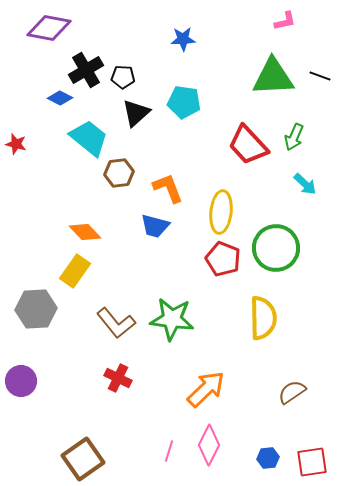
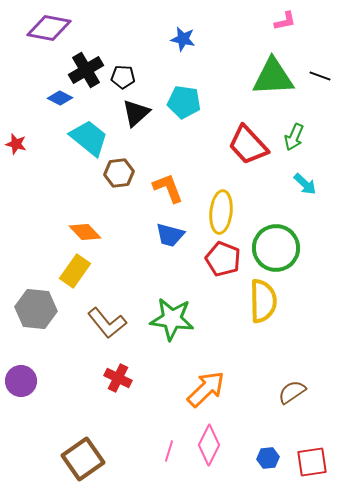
blue star: rotated 15 degrees clockwise
blue trapezoid: moved 15 px right, 9 px down
gray hexagon: rotated 9 degrees clockwise
yellow semicircle: moved 17 px up
brown L-shape: moved 9 px left
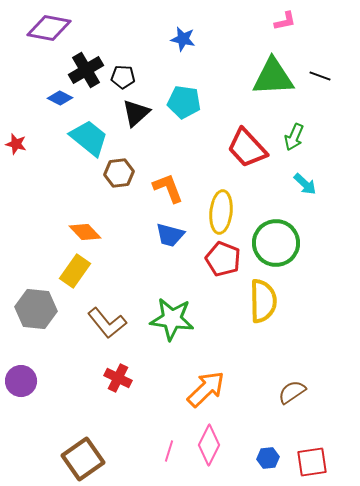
red trapezoid: moved 1 px left, 3 px down
green circle: moved 5 px up
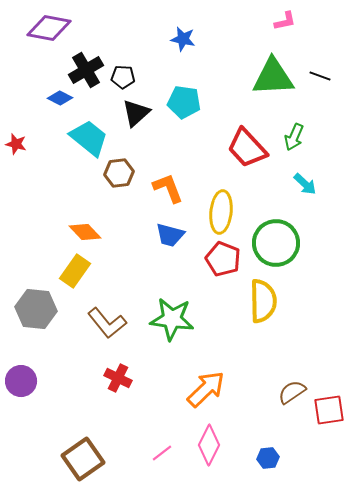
pink line: moved 7 px left, 2 px down; rotated 35 degrees clockwise
red square: moved 17 px right, 52 px up
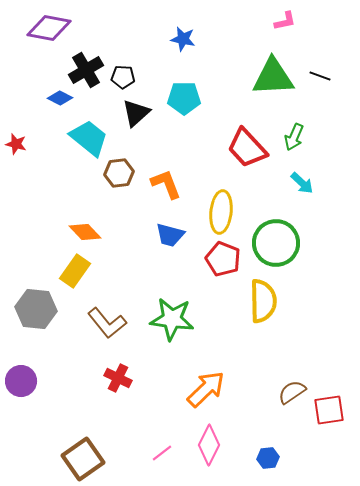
cyan pentagon: moved 4 px up; rotated 8 degrees counterclockwise
cyan arrow: moved 3 px left, 1 px up
orange L-shape: moved 2 px left, 4 px up
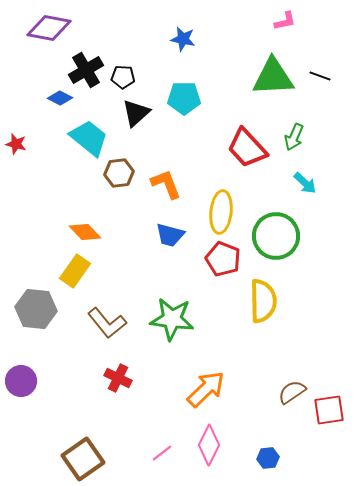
cyan arrow: moved 3 px right
green circle: moved 7 px up
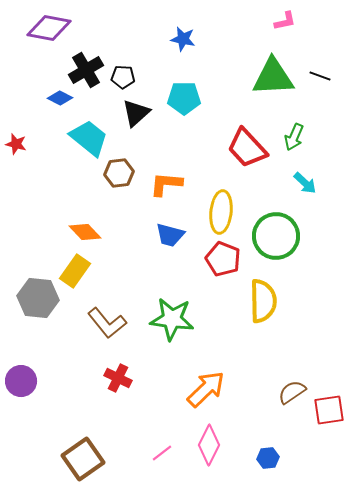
orange L-shape: rotated 64 degrees counterclockwise
gray hexagon: moved 2 px right, 11 px up
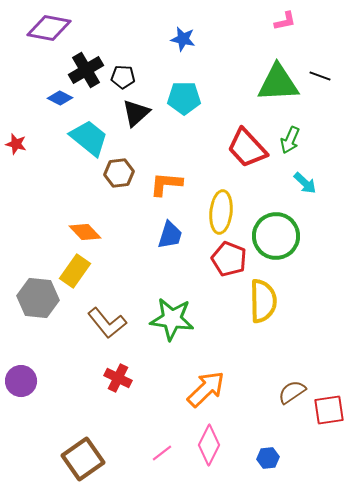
green triangle: moved 5 px right, 6 px down
green arrow: moved 4 px left, 3 px down
blue trapezoid: rotated 88 degrees counterclockwise
red pentagon: moved 6 px right
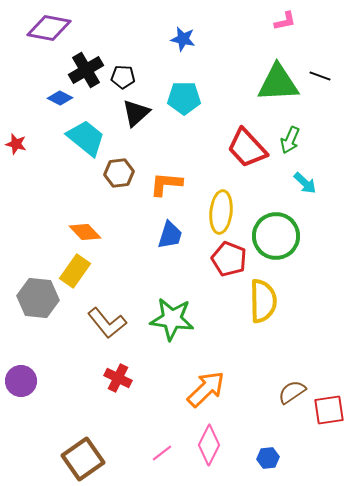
cyan trapezoid: moved 3 px left
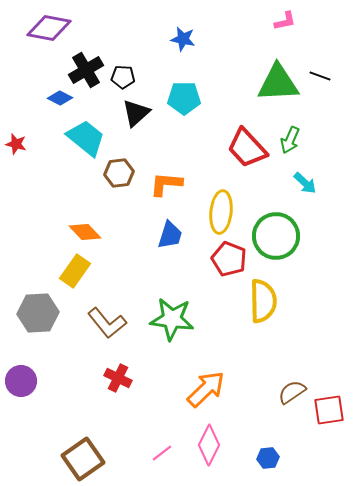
gray hexagon: moved 15 px down; rotated 9 degrees counterclockwise
